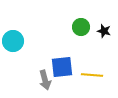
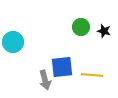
cyan circle: moved 1 px down
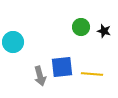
yellow line: moved 1 px up
gray arrow: moved 5 px left, 4 px up
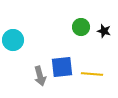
cyan circle: moved 2 px up
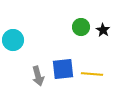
black star: moved 1 px left, 1 px up; rotated 16 degrees clockwise
blue square: moved 1 px right, 2 px down
gray arrow: moved 2 px left
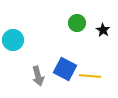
green circle: moved 4 px left, 4 px up
blue square: moved 2 px right; rotated 35 degrees clockwise
yellow line: moved 2 px left, 2 px down
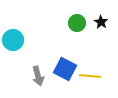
black star: moved 2 px left, 8 px up
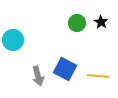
yellow line: moved 8 px right
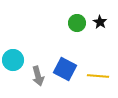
black star: moved 1 px left
cyan circle: moved 20 px down
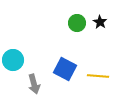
gray arrow: moved 4 px left, 8 px down
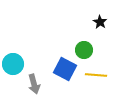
green circle: moved 7 px right, 27 px down
cyan circle: moved 4 px down
yellow line: moved 2 px left, 1 px up
